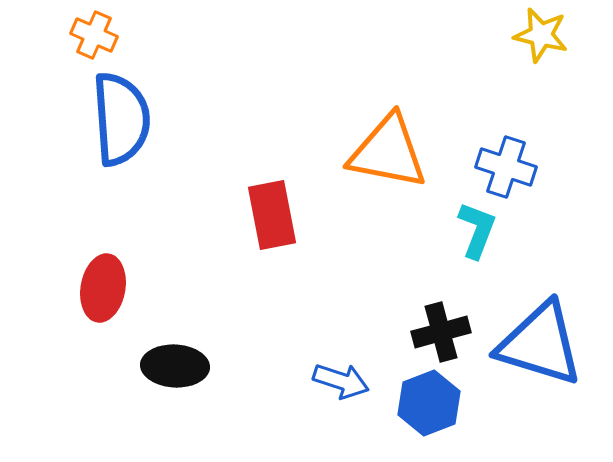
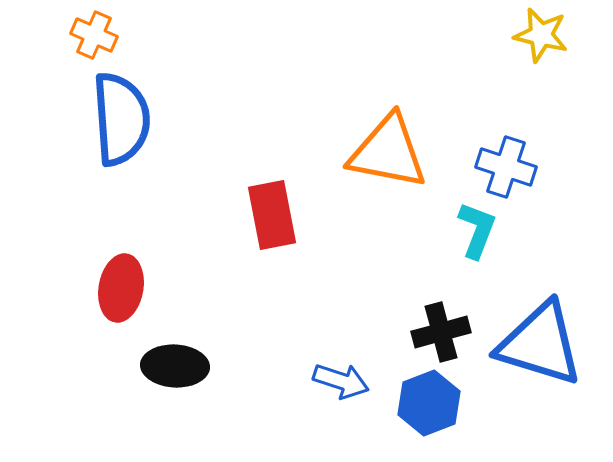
red ellipse: moved 18 px right
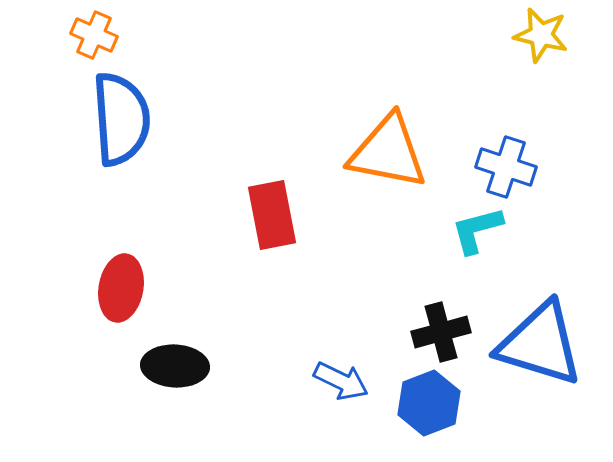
cyan L-shape: rotated 126 degrees counterclockwise
blue arrow: rotated 8 degrees clockwise
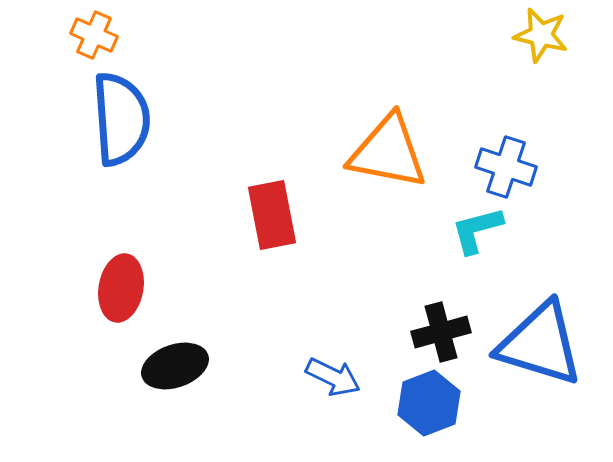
black ellipse: rotated 22 degrees counterclockwise
blue arrow: moved 8 px left, 4 px up
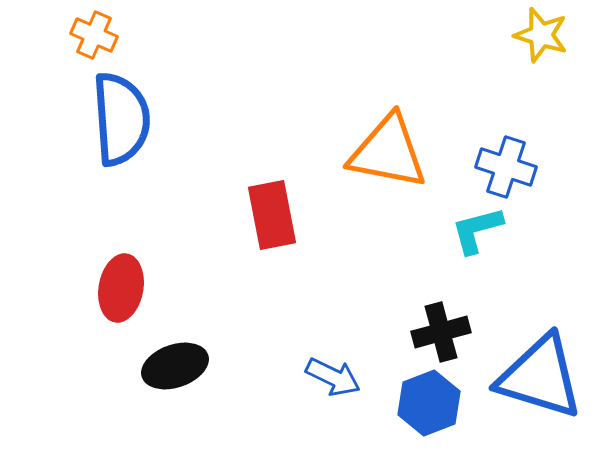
yellow star: rotated 4 degrees clockwise
blue triangle: moved 33 px down
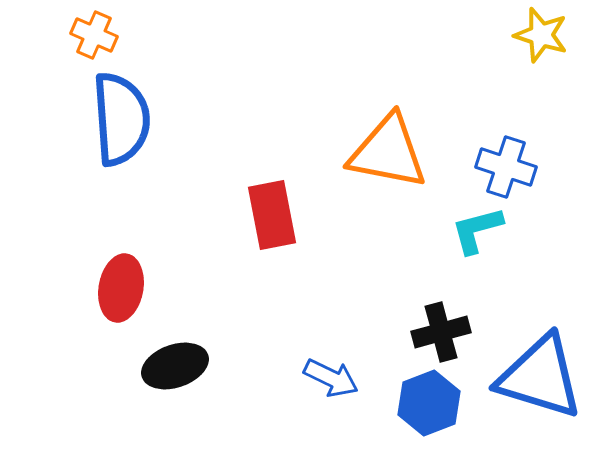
blue arrow: moved 2 px left, 1 px down
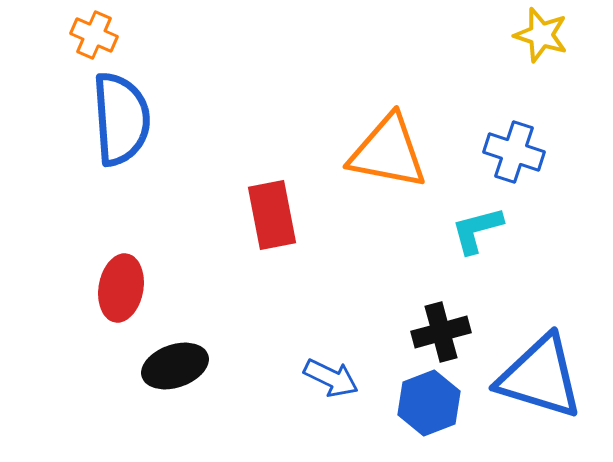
blue cross: moved 8 px right, 15 px up
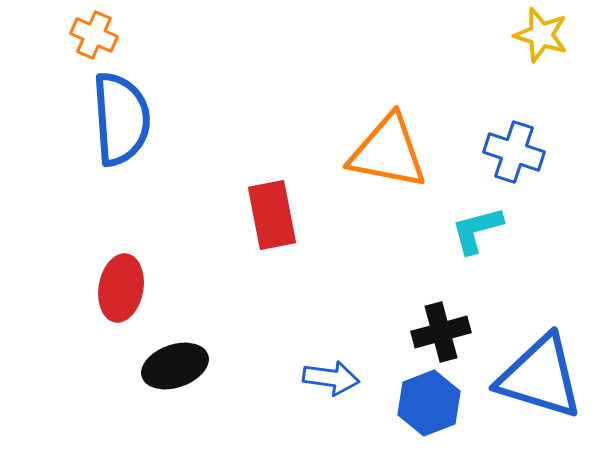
blue arrow: rotated 18 degrees counterclockwise
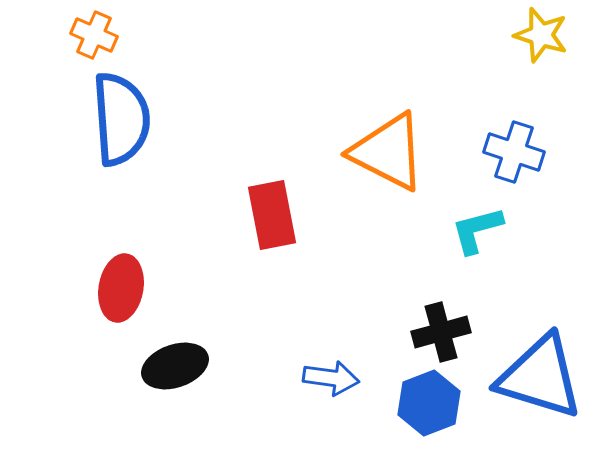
orange triangle: rotated 16 degrees clockwise
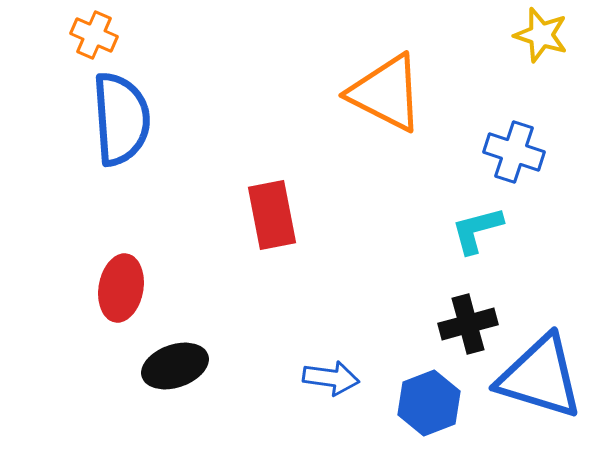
orange triangle: moved 2 px left, 59 px up
black cross: moved 27 px right, 8 px up
